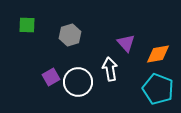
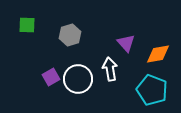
white circle: moved 3 px up
cyan pentagon: moved 6 px left, 1 px down
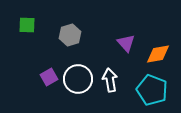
white arrow: moved 11 px down
purple square: moved 2 px left
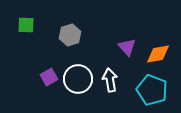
green square: moved 1 px left
purple triangle: moved 1 px right, 4 px down
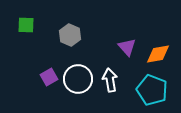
gray hexagon: rotated 20 degrees counterclockwise
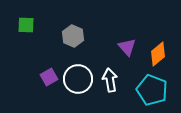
gray hexagon: moved 3 px right, 1 px down
orange diamond: rotated 30 degrees counterclockwise
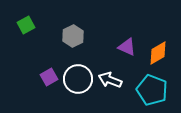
green square: rotated 30 degrees counterclockwise
gray hexagon: rotated 10 degrees clockwise
purple triangle: rotated 24 degrees counterclockwise
orange diamond: moved 1 px up; rotated 10 degrees clockwise
white arrow: rotated 60 degrees counterclockwise
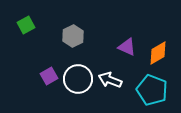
purple square: moved 1 px up
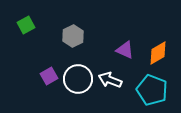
purple triangle: moved 2 px left, 3 px down
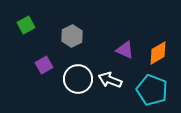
gray hexagon: moved 1 px left
purple square: moved 5 px left, 11 px up
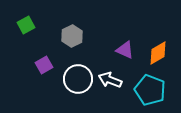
cyan pentagon: moved 2 px left
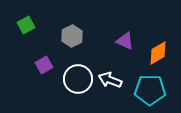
purple triangle: moved 9 px up
cyan pentagon: rotated 20 degrees counterclockwise
